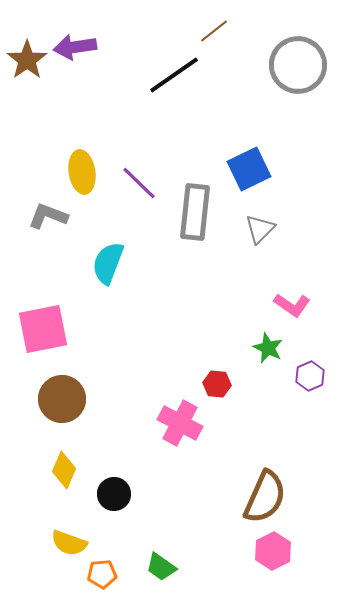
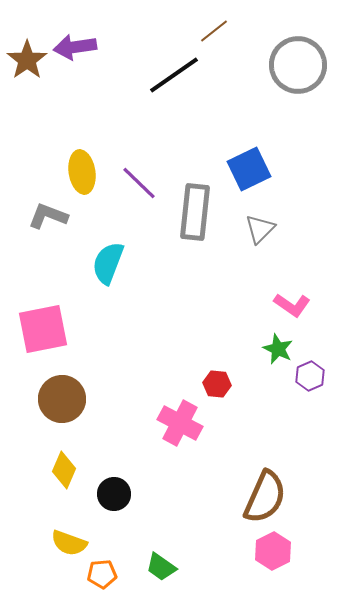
green star: moved 10 px right, 1 px down
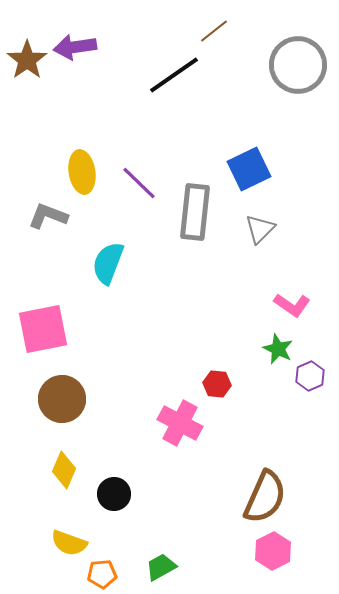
green trapezoid: rotated 116 degrees clockwise
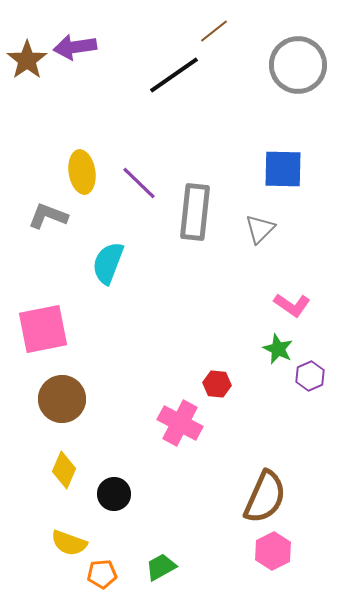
blue square: moved 34 px right; rotated 27 degrees clockwise
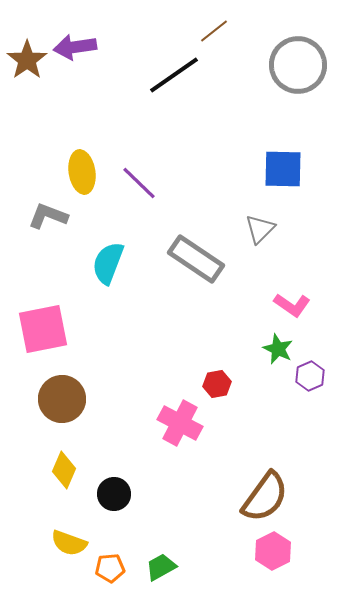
gray rectangle: moved 1 px right, 47 px down; rotated 62 degrees counterclockwise
red hexagon: rotated 16 degrees counterclockwise
brown semicircle: rotated 12 degrees clockwise
orange pentagon: moved 8 px right, 6 px up
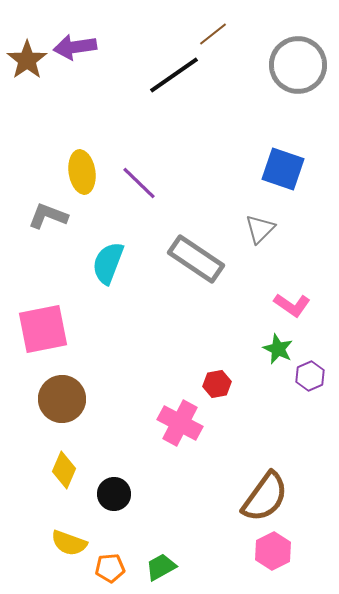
brown line: moved 1 px left, 3 px down
blue square: rotated 18 degrees clockwise
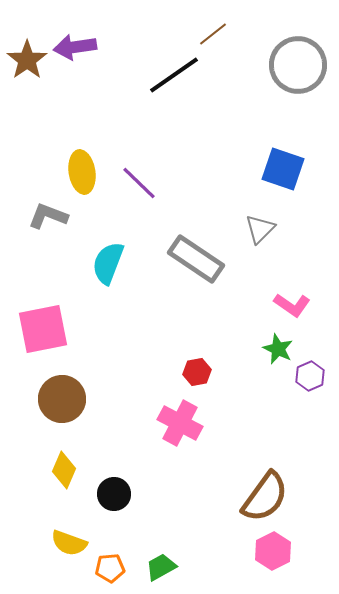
red hexagon: moved 20 px left, 12 px up
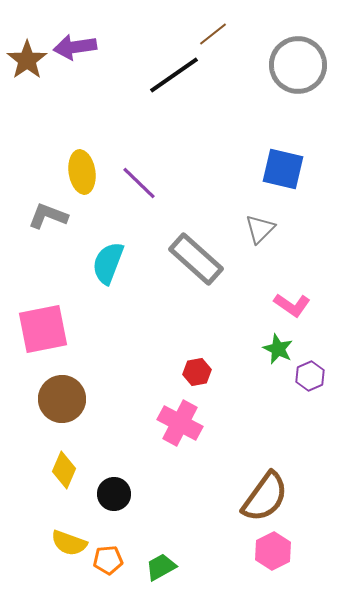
blue square: rotated 6 degrees counterclockwise
gray rectangle: rotated 8 degrees clockwise
orange pentagon: moved 2 px left, 8 px up
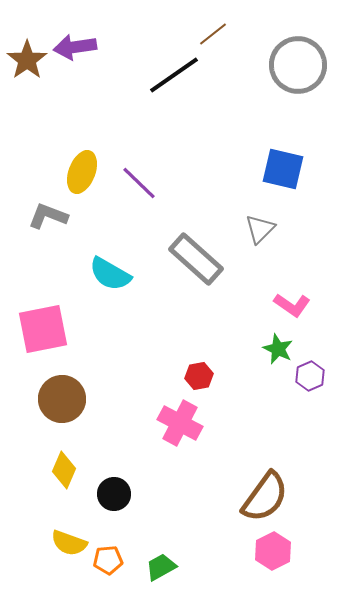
yellow ellipse: rotated 30 degrees clockwise
cyan semicircle: moved 2 px right, 11 px down; rotated 81 degrees counterclockwise
red hexagon: moved 2 px right, 4 px down
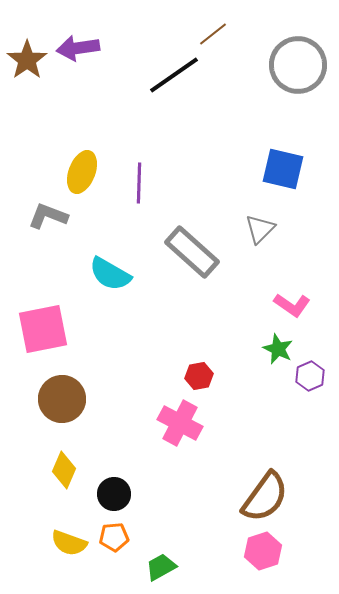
purple arrow: moved 3 px right, 1 px down
purple line: rotated 48 degrees clockwise
gray rectangle: moved 4 px left, 7 px up
pink hexagon: moved 10 px left; rotated 9 degrees clockwise
orange pentagon: moved 6 px right, 23 px up
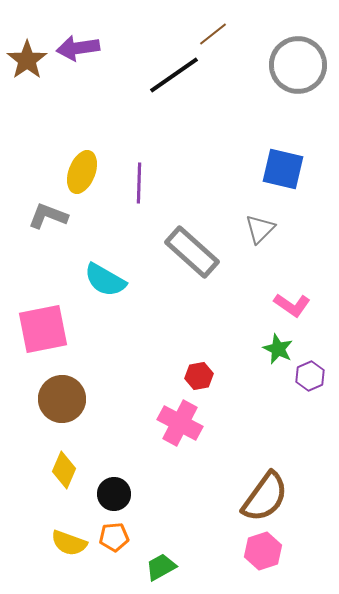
cyan semicircle: moved 5 px left, 6 px down
